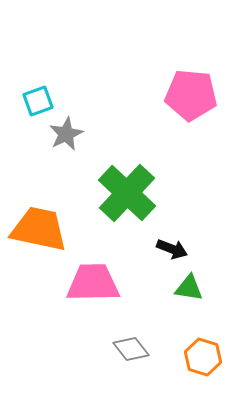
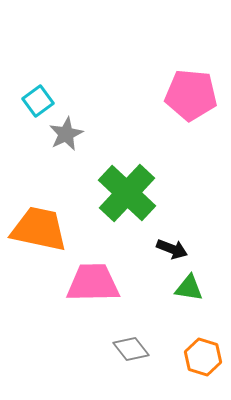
cyan square: rotated 16 degrees counterclockwise
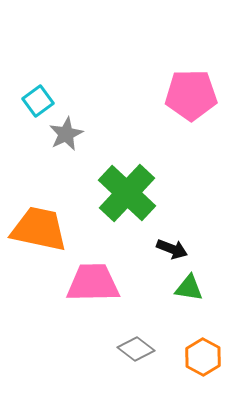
pink pentagon: rotated 6 degrees counterclockwise
gray diamond: moved 5 px right; rotated 15 degrees counterclockwise
orange hexagon: rotated 12 degrees clockwise
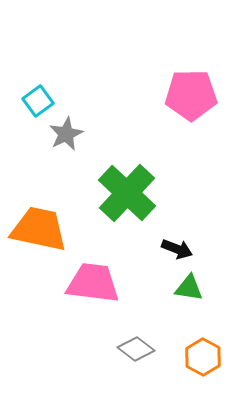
black arrow: moved 5 px right
pink trapezoid: rotated 8 degrees clockwise
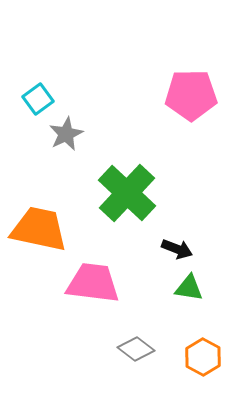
cyan square: moved 2 px up
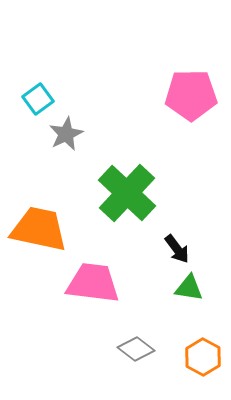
black arrow: rotated 32 degrees clockwise
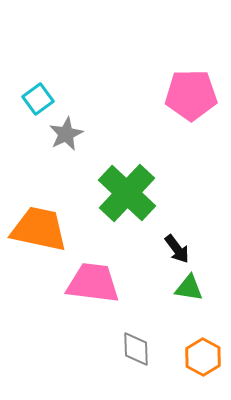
gray diamond: rotated 51 degrees clockwise
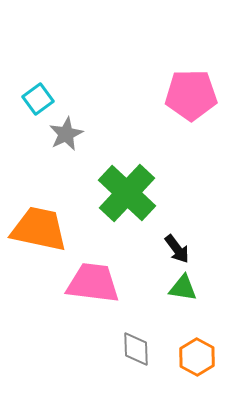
green triangle: moved 6 px left
orange hexagon: moved 6 px left
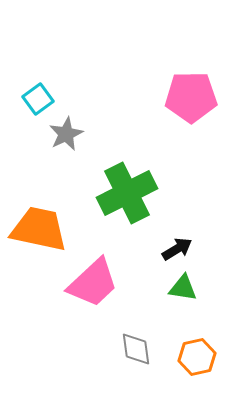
pink pentagon: moved 2 px down
green cross: rotated 20 degrees clockwise
black arrow: rotated 84 degrees counterclockwise
pink trapezoid: rotated 130 degrees clockwise
gray diamond: rotated 6 degrees counterclockwise
orange hexagon: rotated 18 degrees clockwise
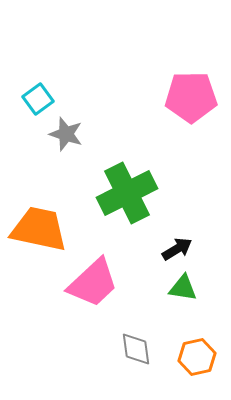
gray star: rotated 28 degrees counterclockwise
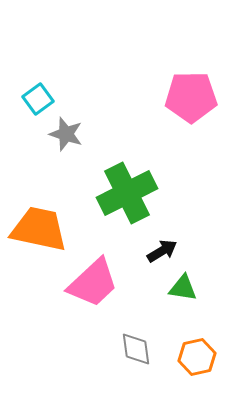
black arrow: moved 15 px left, 2 px down
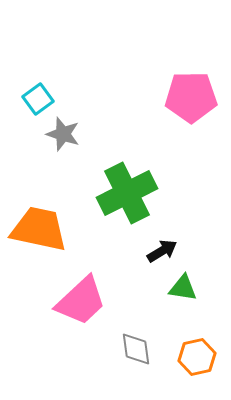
gray star: moved 3 px left
pink trapezoid: moved 12 px left, 18 px down
